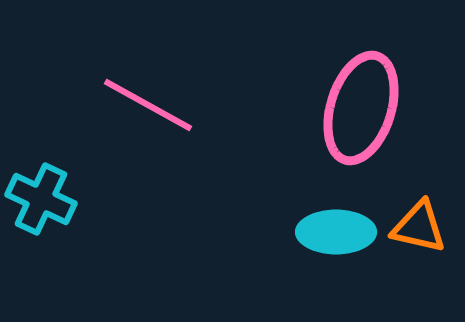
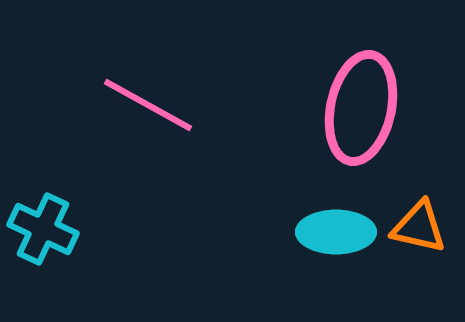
pink ellipse: rotated 5 degrees counterclockwise
cyan cross: moved 2 px right, 30 px down
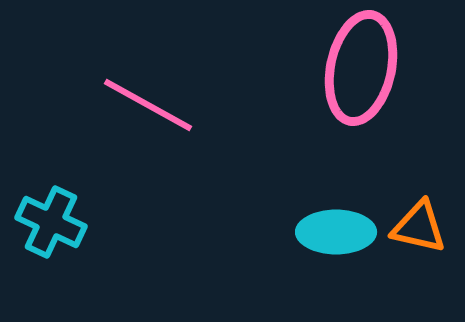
pink ellipse: moved 40 px up
cyan cross: moved 8 px right, 7 px up
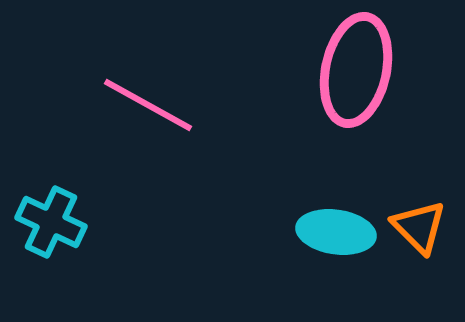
pink ellipse: moved 5 px left, 2 px down
orange triangle: rotated 32 degrees clockwise
cyan ellipse: rotated 8 degrees clockwise
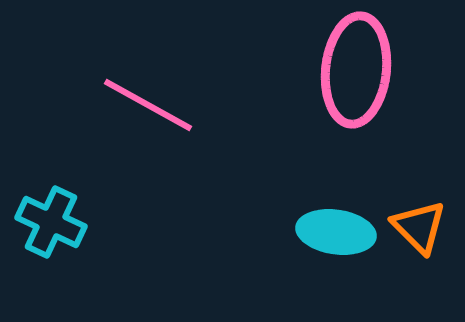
pink ellipse: rotated 6 degrees counterclockwise
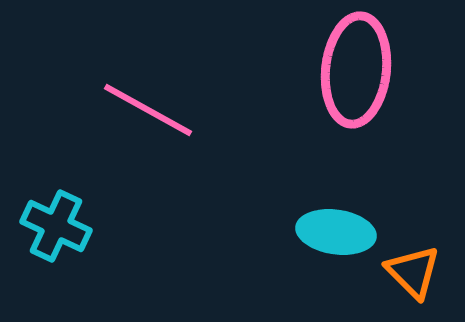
pink line: moved 5 px down
cyan cross: moved 5 px right, 4 px down
orange triangle: moved 6 px left, 45 px down
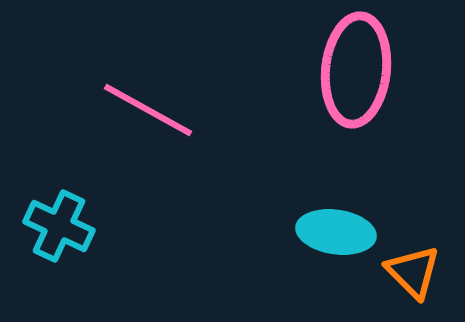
cyan cross: moved 3 px right
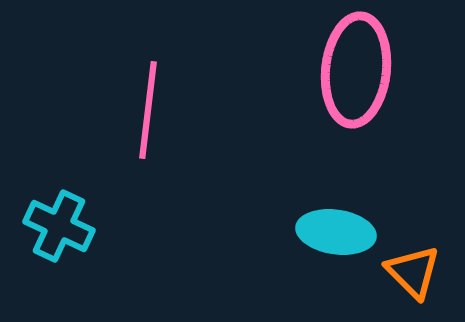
pink line: rotated 68 degrees clockwise
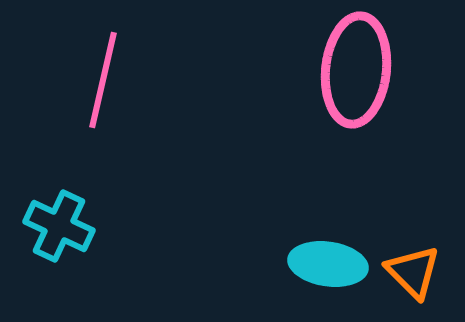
pink line: moved 45 px left, 30 px up; rotated 6 degrees clockwise
cyan ellipse: moved 8 px left, 32 px down
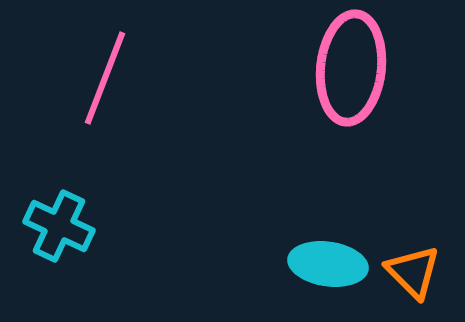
pink ellipse: moved 5 px left, 2 px up
pink line: moved 2 px right, 2 px up; rotated 8 degrees clockwise
